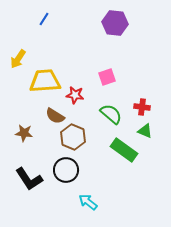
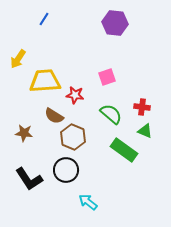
brown semicircle: moved 1 px left
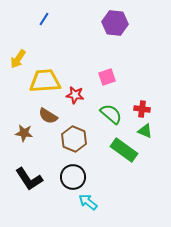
red cross: moved 2 px down
brown semicircle: moved 6 px left
brown hexagon: moved 1 px right, 2 px down
black circle: moved 7 px right, 7 px down
